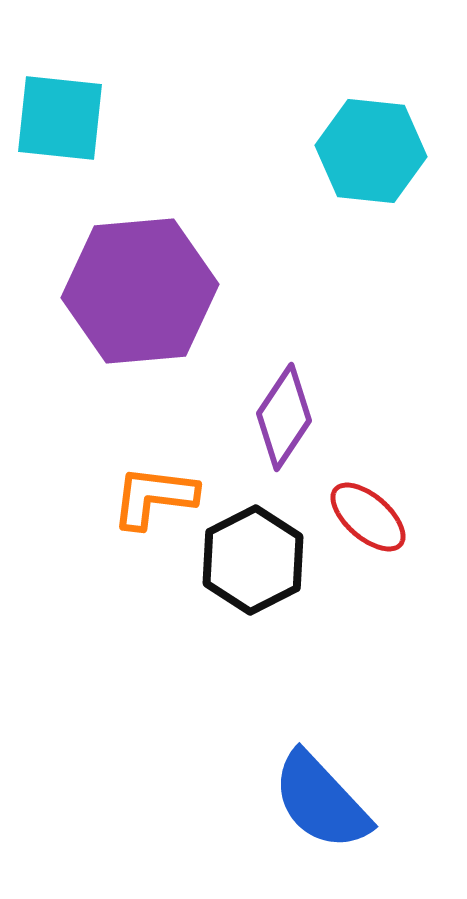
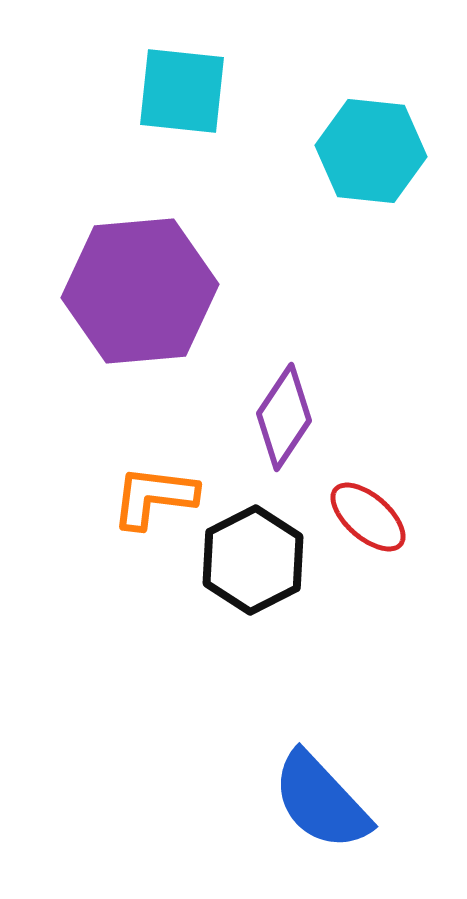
cyan square: moved 122 px right, 27 px up
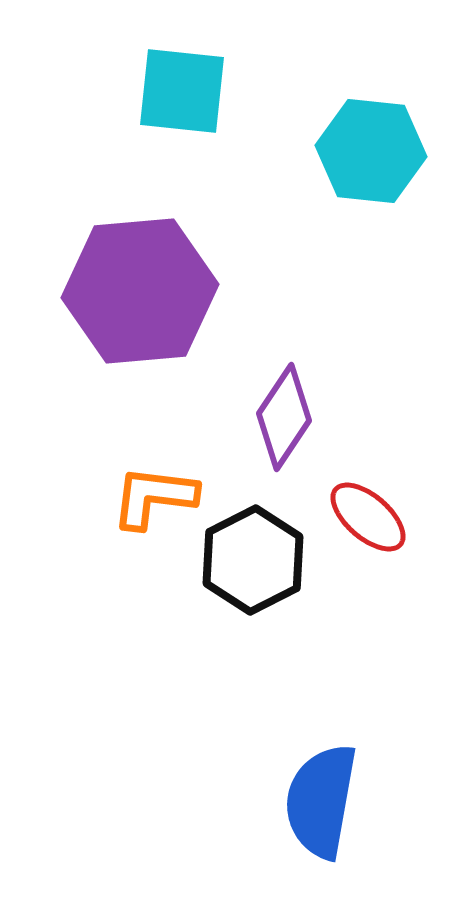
blue semicircle: rotated 53 degrees clockwise
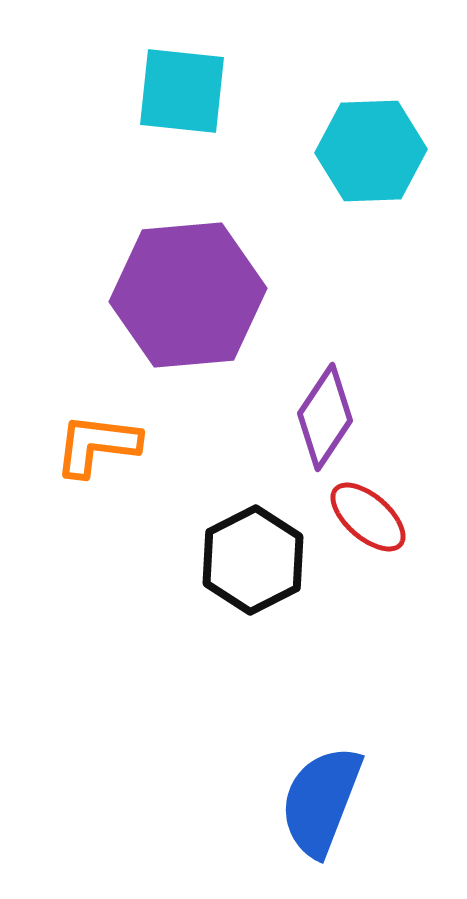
cyan hexagon: rotated 8 degrees counterclockwise
purple hexagon: moved 48 px right, 4 px down
purple diamond: moved 41 px right
orange L-shape: moved 57 px left, 52 px up
blue semicircle: rotated 11 degrees clockwise
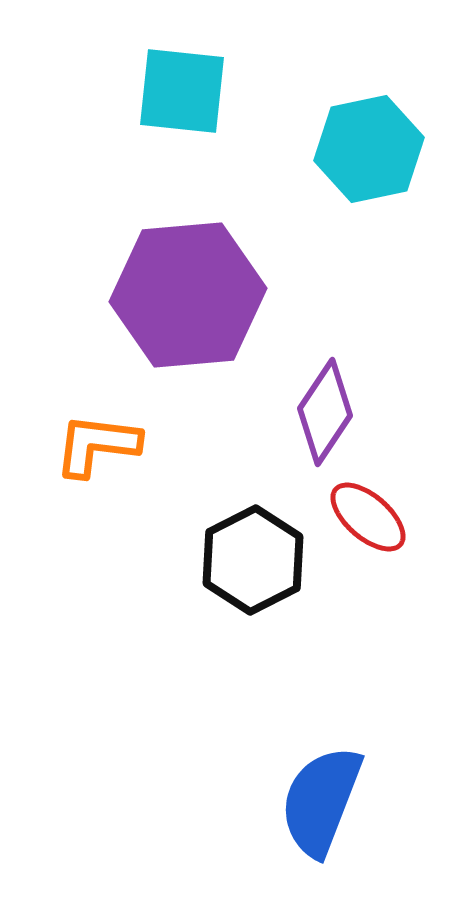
cyan hexagon: moved 2 px left, 2 px up; rotated 10 degrees counterclockwise
purple diamond: moved 5 px up
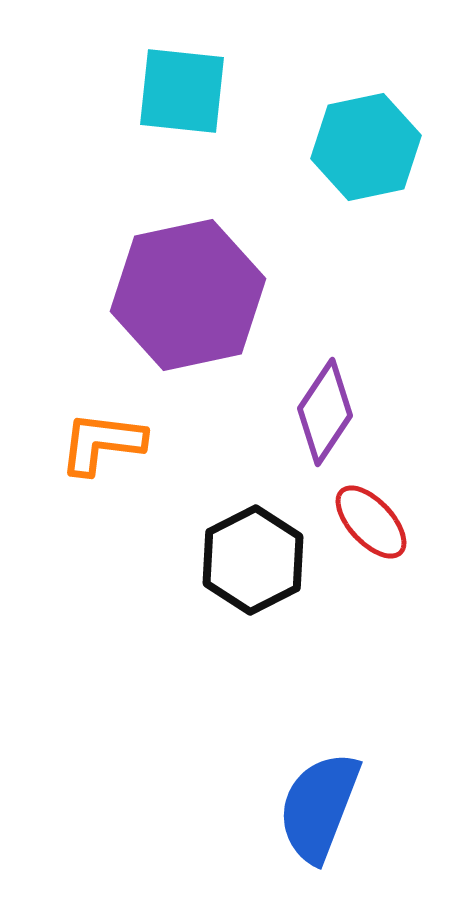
cyan hexagon: moved 3 px left, 2 px up
purple hexagon: rotated 7 degrees counterclockwise
orange L-shape: moved 5 px right, 2 px up
red ellipse: moved 3 px right, 5 px down; rotated 6 degrees clockwise
blue semicircle: moved 2 px left, 6 px down
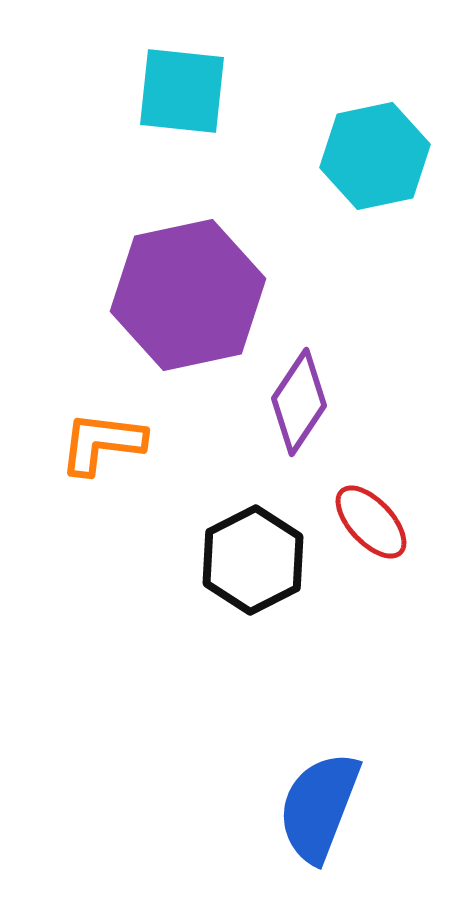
cyan hexagon: moved 9 px right, 9 px down
purple diamond: moved 26 px left, 10 px up
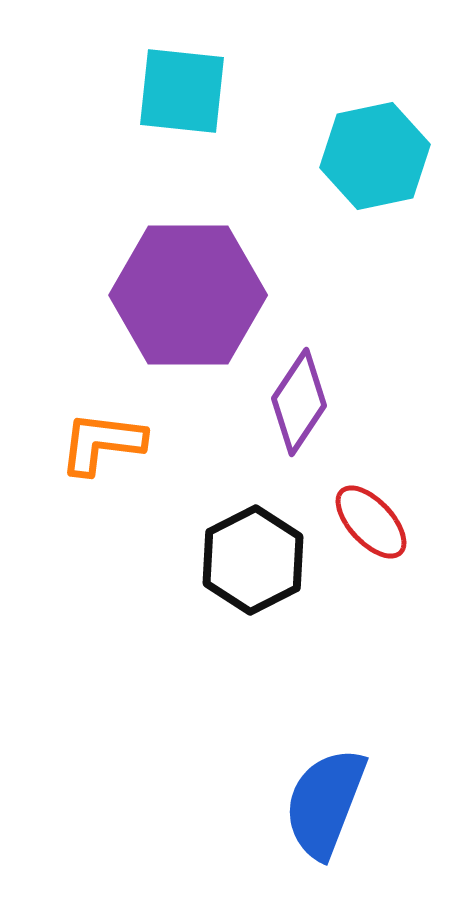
purple hexagon: rotated 12 degrees clockwise
blue semicircle: moved 6 px right, 4 px up
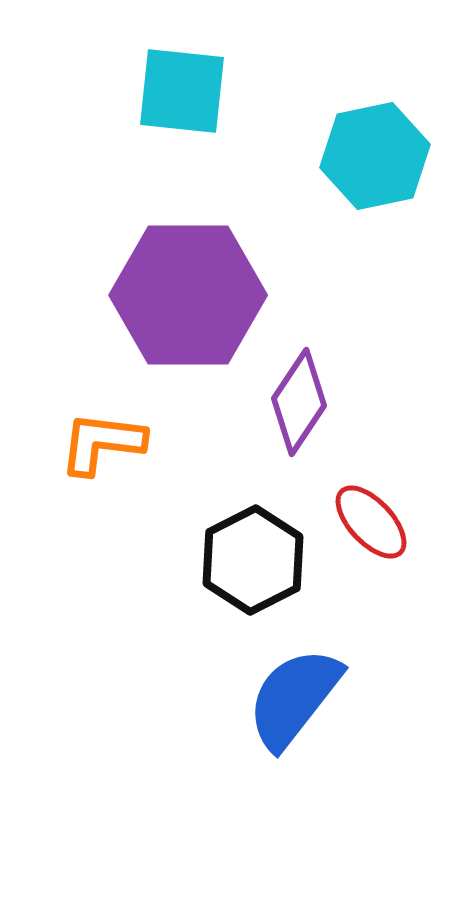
blue semicircle: moved 31 px left, 105 px up; rotated 17 degrees clockwise
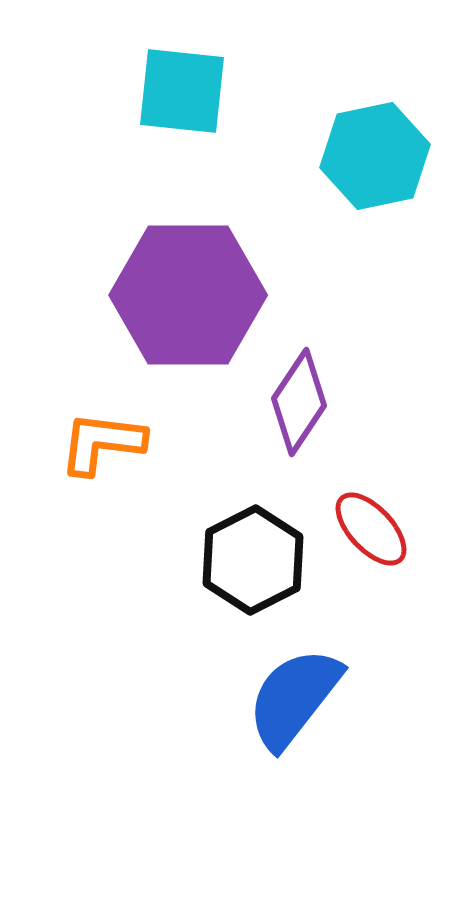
red ellipse: moved 7 px down
